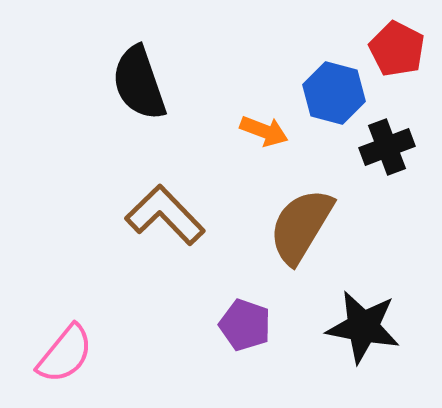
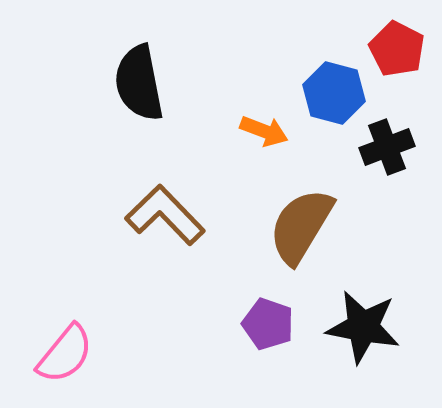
black semicircle: rotated 8 degrees clockwise
purple pentagon: moved 23 px right, 1 px up
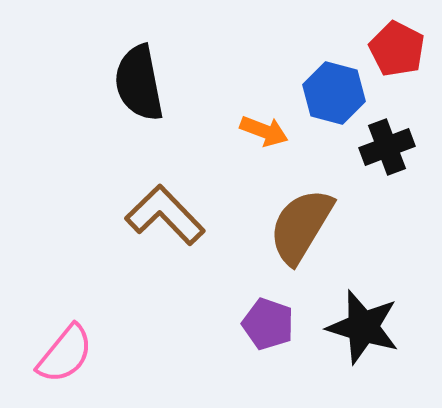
black star: rotated 6 degrees clockwise
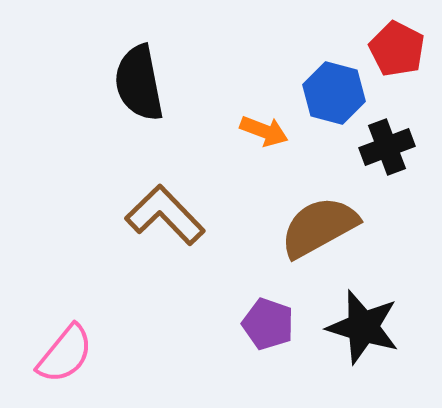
brown semicircle: moved 18 px right, 1 px down; rotated 30 degrees clockwise
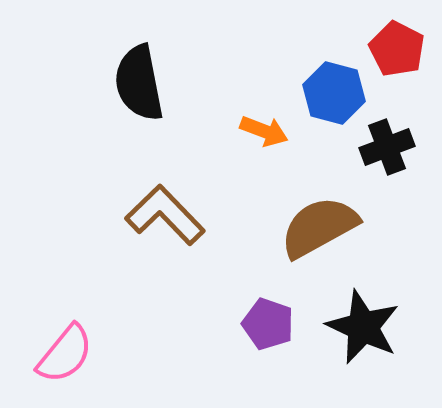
black star: rotated 8 degrees clockwise
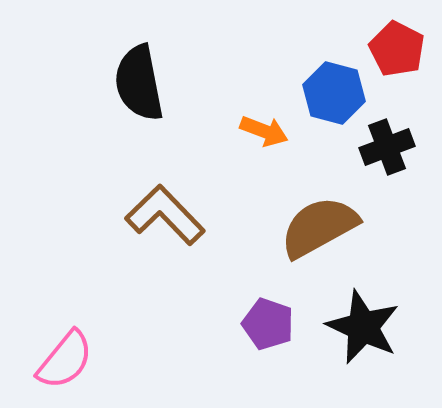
pink semicircle: moved 6 px down
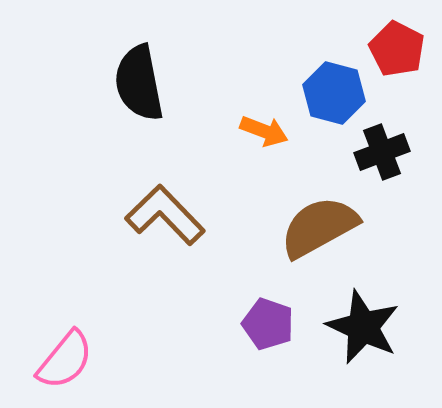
black cross: moved 5 px left, 5 px down
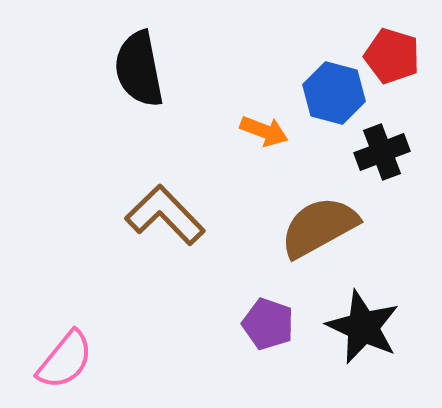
red pentagon: moved 5 px left, 7 px down; rotated 10 degrees counterclockwise
black semicircle: moved 14 px up
